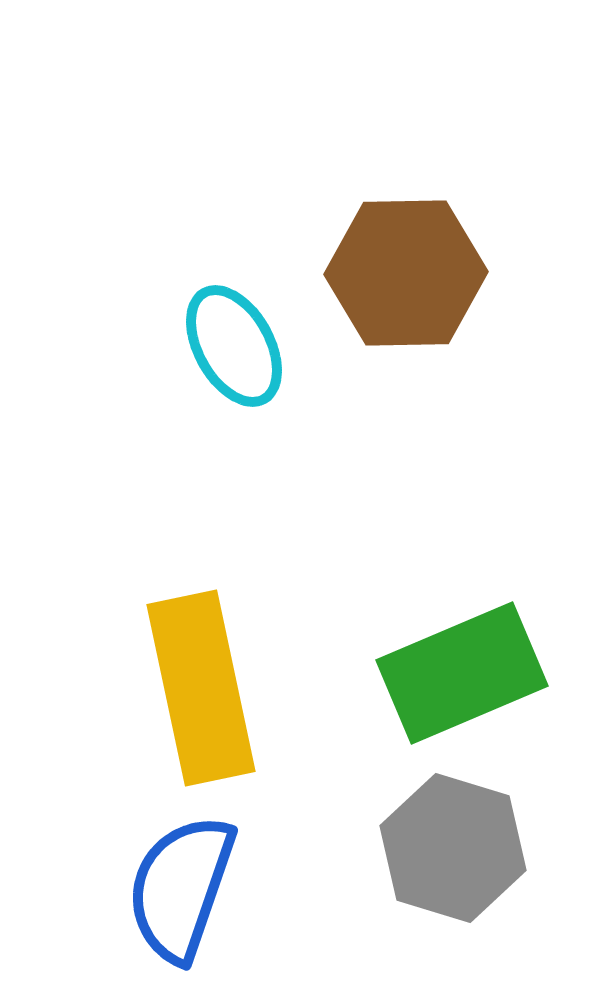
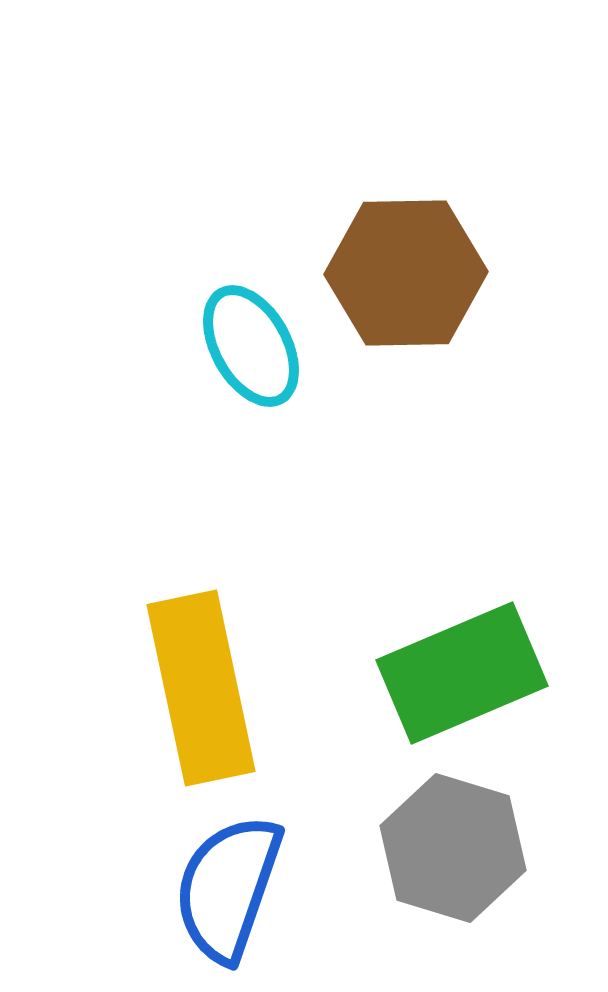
cyan ellipse: moved 17 px right
blue semicircle: moved 47 px right
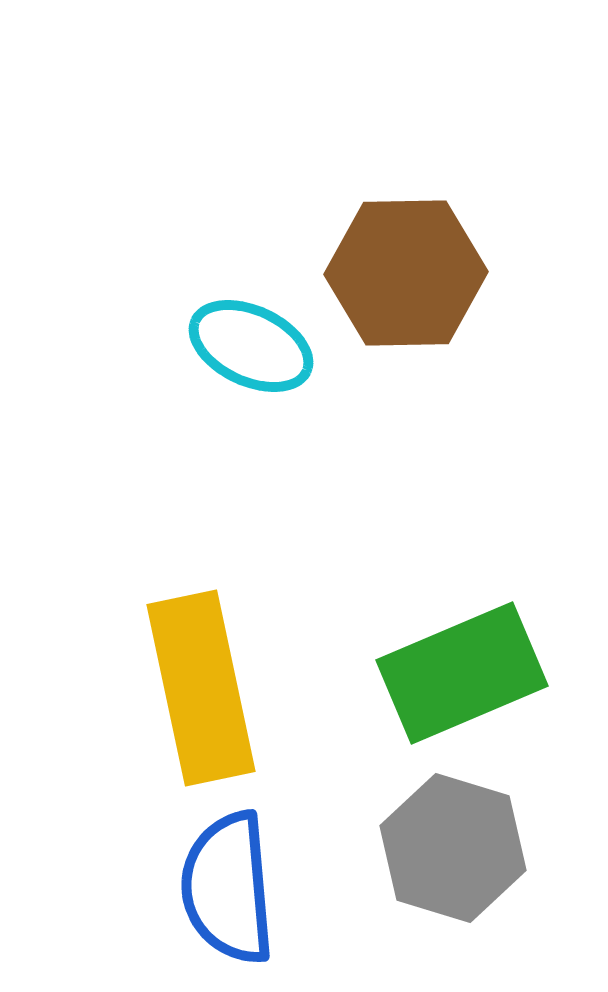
cyan ellipse: rotated 36 degrees counterclockwise
blue semicircle: rotated 24 degrees counterclockwise
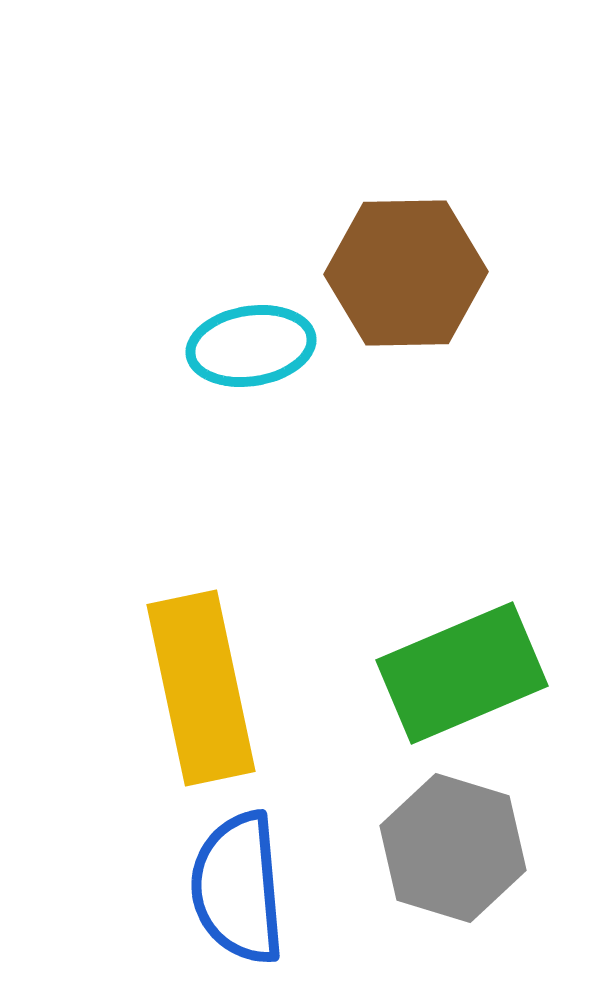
cyan ellipse: rotated 34 degrees counterclockwise
blue semicircle: moved 10 px right
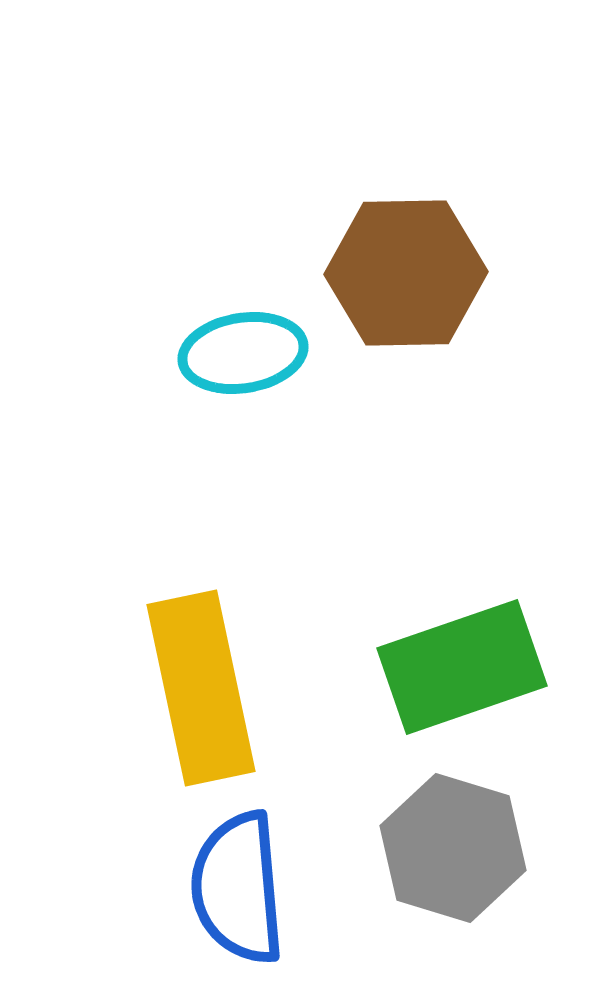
cyan ellipse: moved 8 px left, 7 px down
green rectangle: moved 6 px up; rotated 4 degrees clockwise
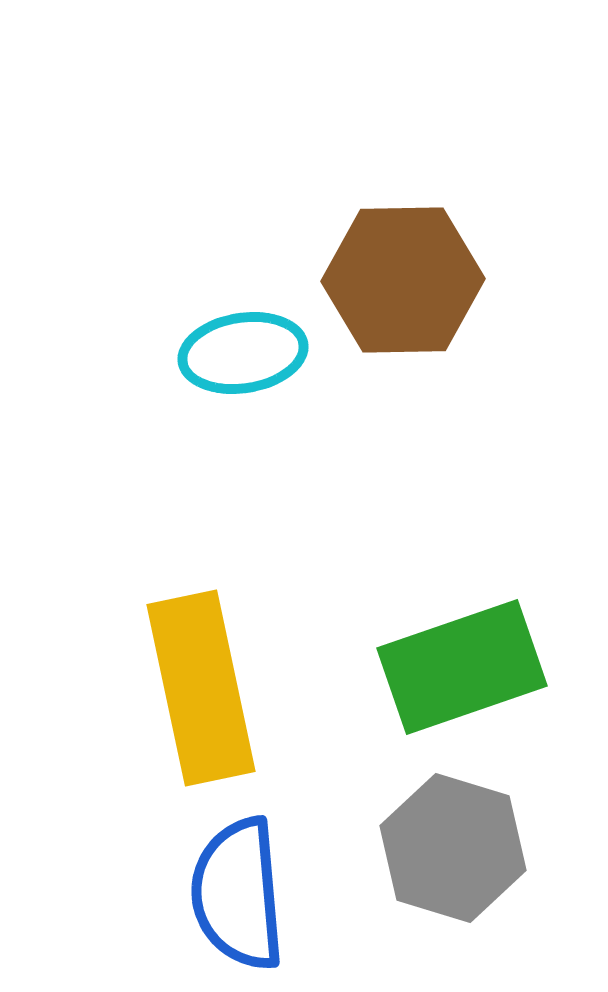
brown hexagon: moved 3 px left, 7 px down
blue semicircle: moved 6 px down
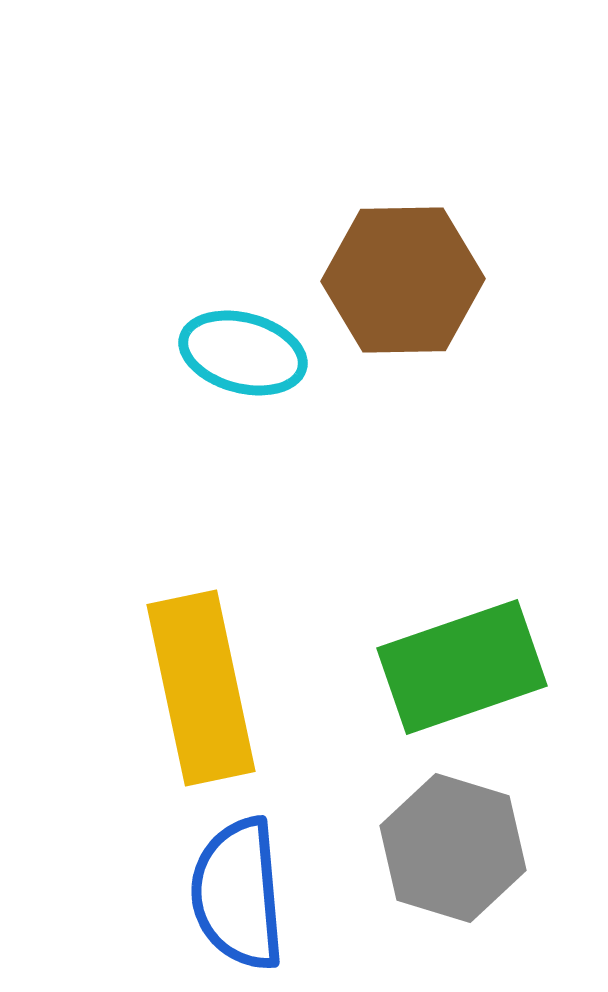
cyan ellipse: rotated 24 degrees clockwise
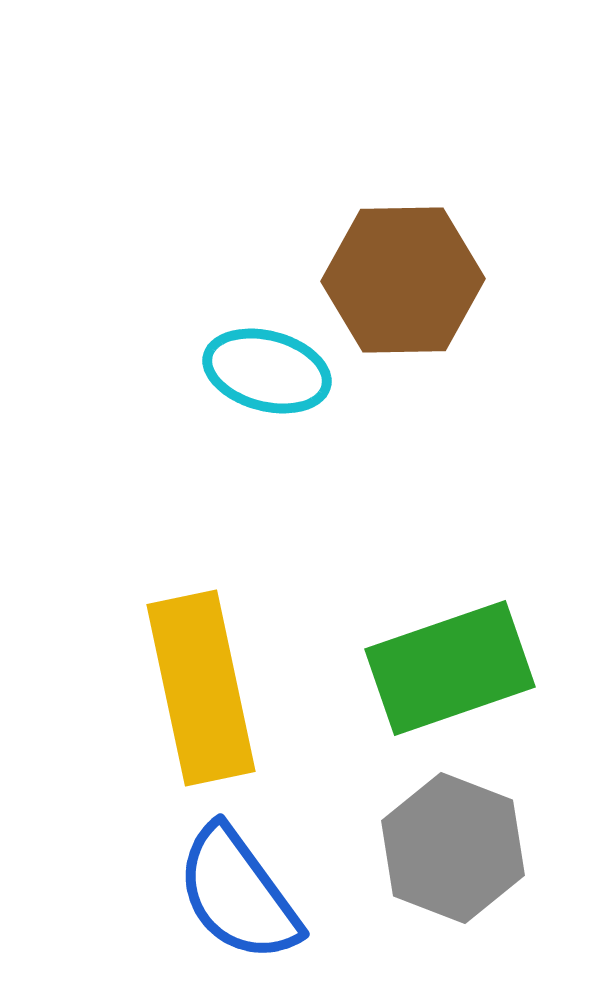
cyan ellipse: moved 24 px right, 18 px down
green rectangle: moved 12 px left, 1 px down
gray hexagon: rotated 4 degrees clockwise
blue semicircle: rotated 31 degrees counterclockwise
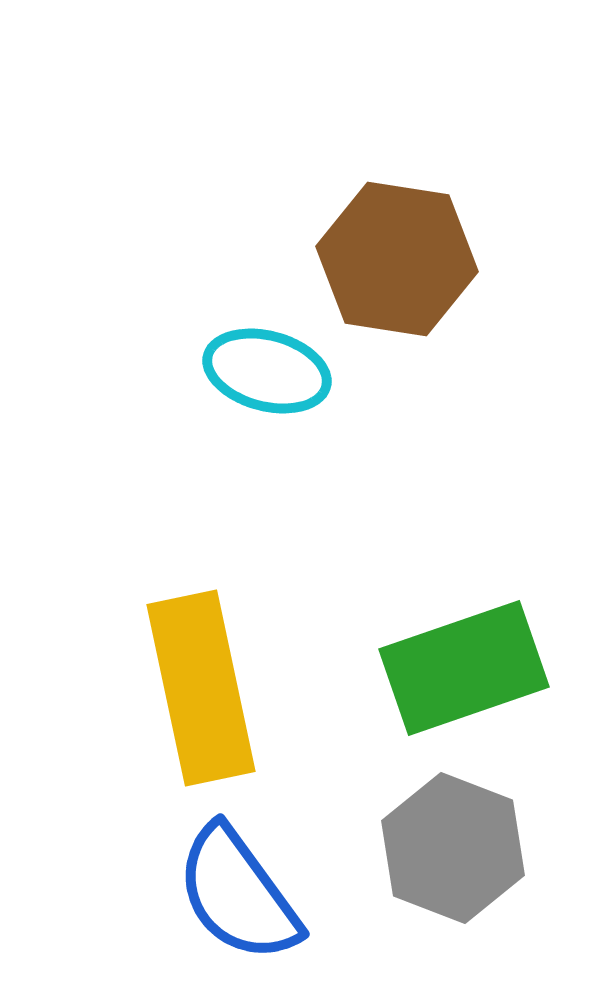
brown hexagon: moved 6 px left, 21 px up; rotated 10 degrees clockwise
green rectangle: moved 14 px right
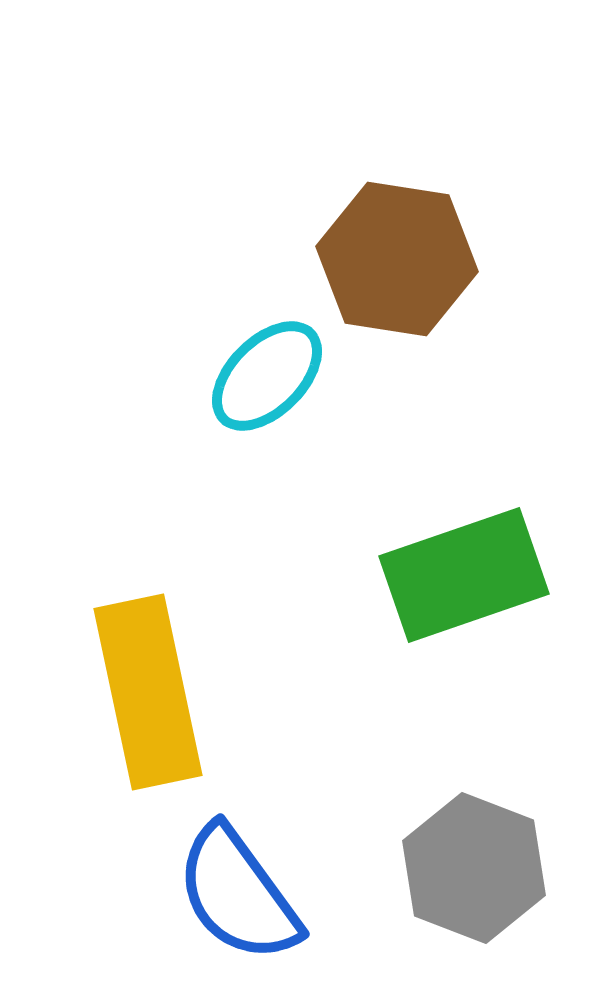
cyan ellipse: moved 5 px down; rotated 60 degrees counterclockwise
green rectangle: moved 93 px up
yellow rectangle: moved 53 px left, 4 px down
gray hexagon: moved 21 px right, 20 px down
